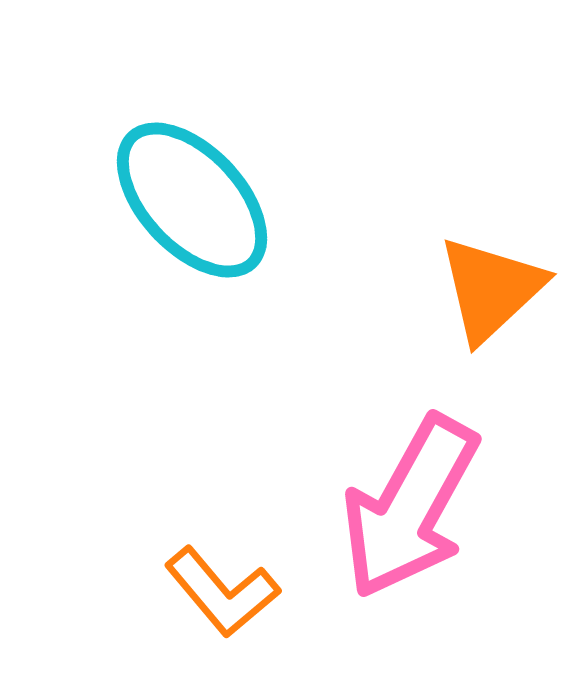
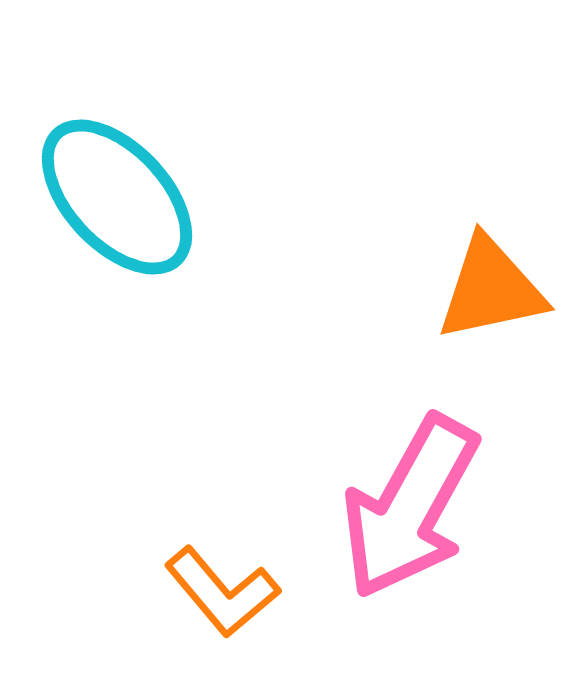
cyan ellipse: moved 75 px left, 3 px up
orange triangle: rotated 31 degrees clockwise
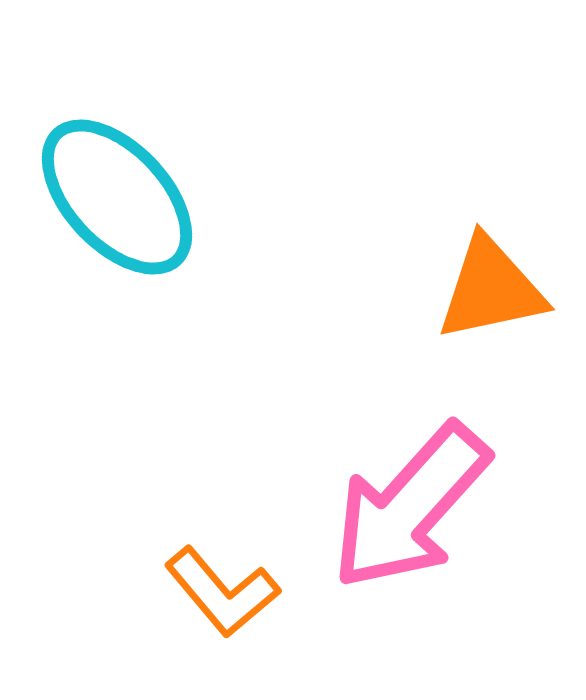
pink arrow: rotated 13 degrees clockwise
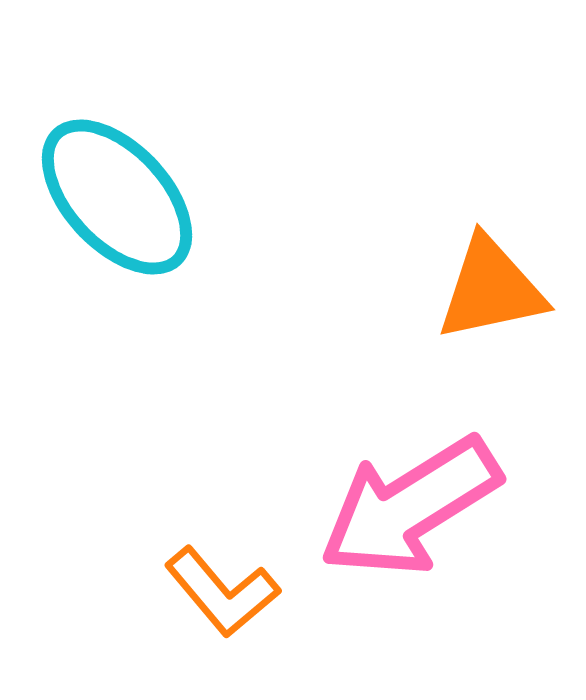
pink arrow: rotated 16 degrees clockwise
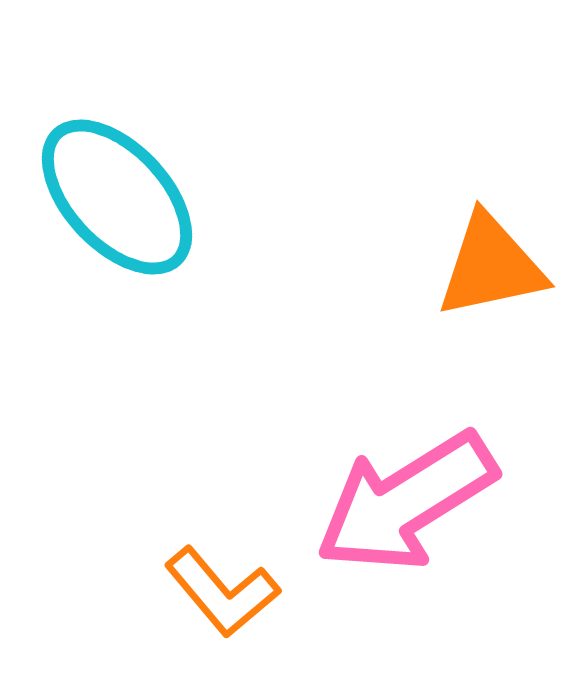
orange triangle: moved 23 px up
pink arrow: moved 4 px left, 5 px up
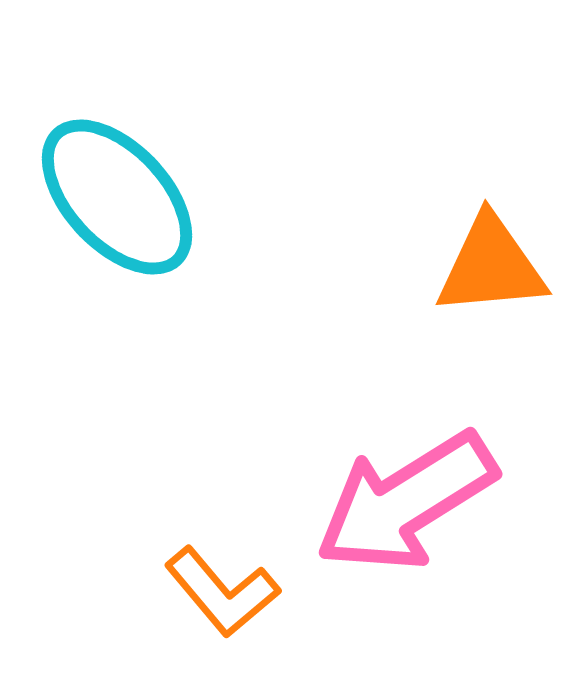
orange triangle: rotated 7 degrees clockwise
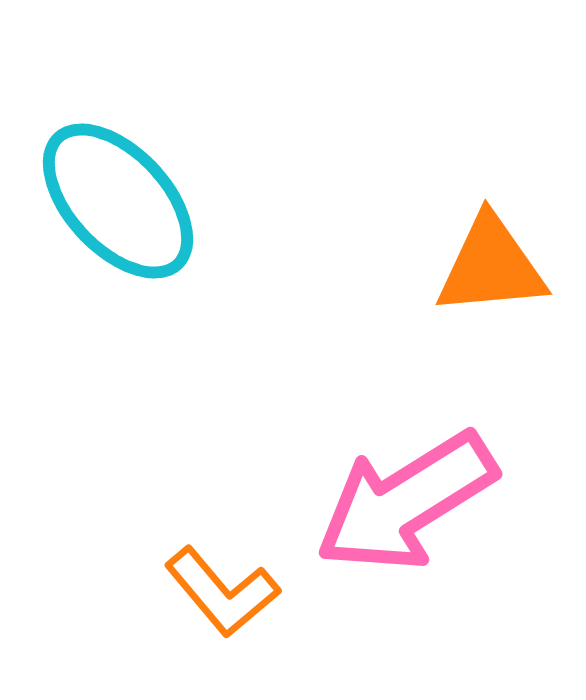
cyan ellipse: moved 1 px right, 4 px down
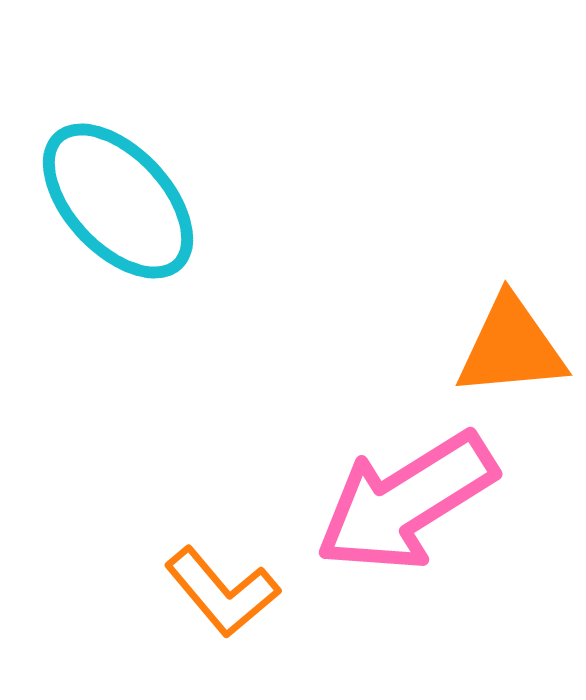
orange triangle: moved 20 px right, 81 px down
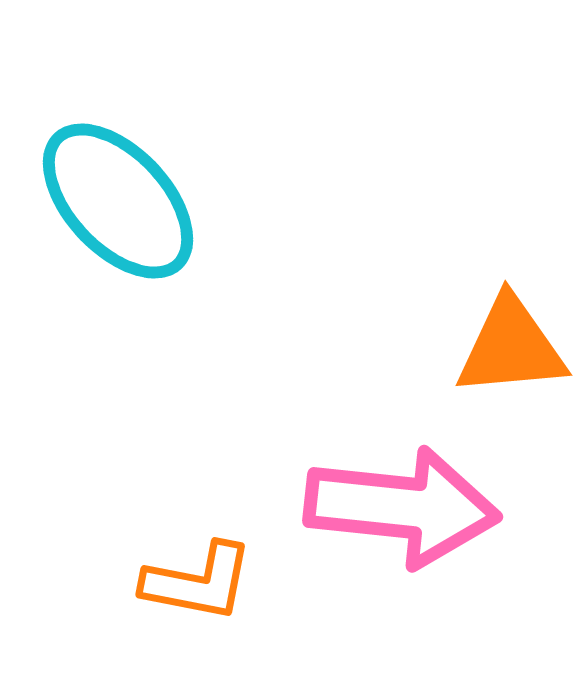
pink arrow: moved 4 px left, 5 px down; rotated 142 degrees counterclockwise
orange L-shape: moved 24 px left, 10 px up; rotated 39 degrees counterclockwise
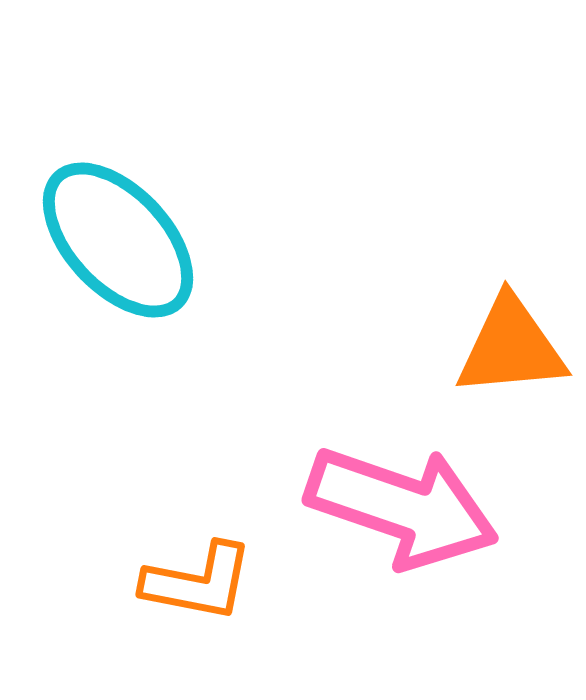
cyan ellipse: moved 39 px down
pink arrow: rotated 13 degrees clockwise
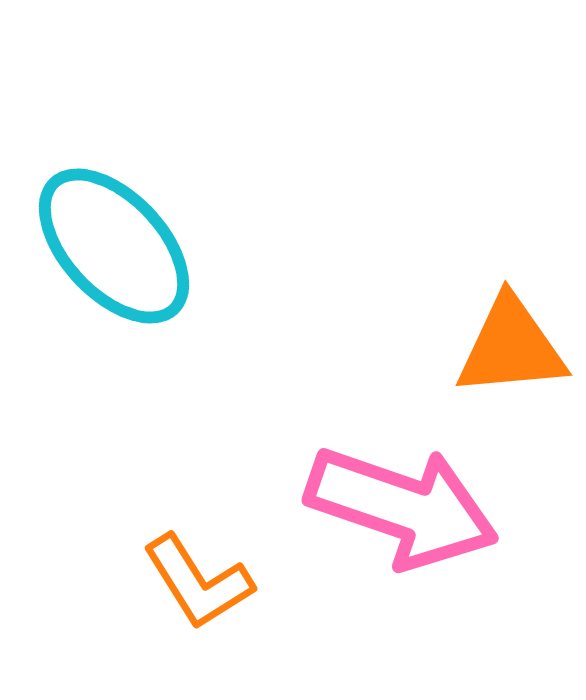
cyan ellipse: moved 4 px left, 6 px down
orange L-shape: rotated 47 degrees clockwise
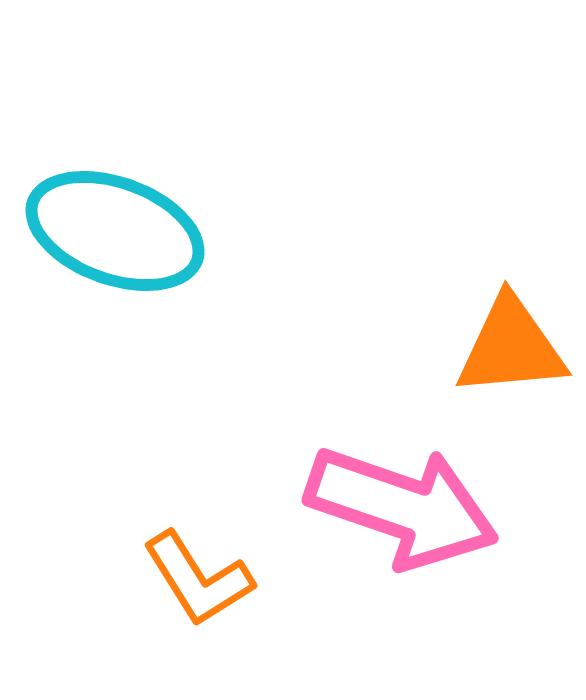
cyan ellipse: moved 1 px right, 15 px up; rotated 27 degrees counterclockwise
orange L-shape: moved 3 px up
